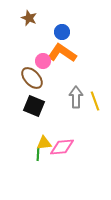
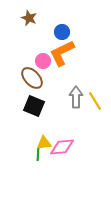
orange L-shape: rotated 60 degrees counterclockwise
yellow line: rotated 12 degrees counterclockwise
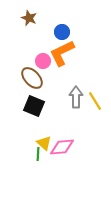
yellow triangle: rotated 49 degrees clockwise
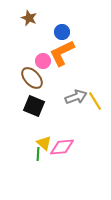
gray arrow: rotated 70 degrees clockwise
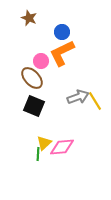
pink circle: moved 2 px left
gray arrow: moved 2 px right
yellow triangle: rotated 35 degrees clockwise
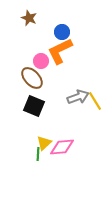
orange L-shape: moved 2 px left, 2 px up
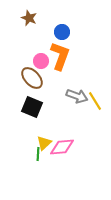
orange L-shape: moved 5 px down; rotated 136 degrees clockwise
gray arrow: moved 1 px left, 1 px up; rotated 40 degrees clockwise
black square: moved 2 px left, 1 px down
